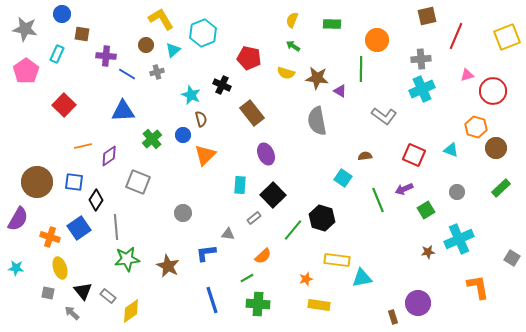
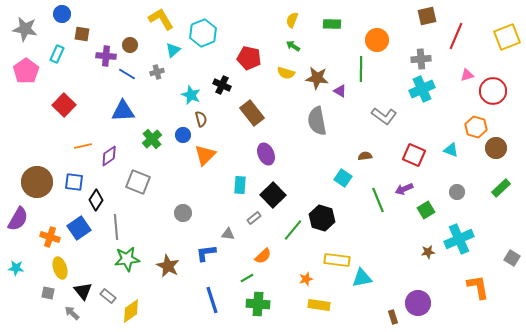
brown circle at (146, 45): moved 16 px left
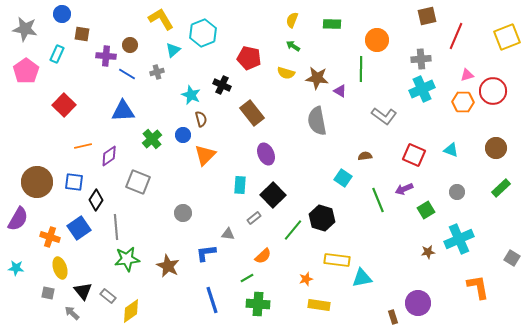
orange hexagon at (476, 127): moved 13 px left, 25 px up; rotated 15 degrees counterclockwise
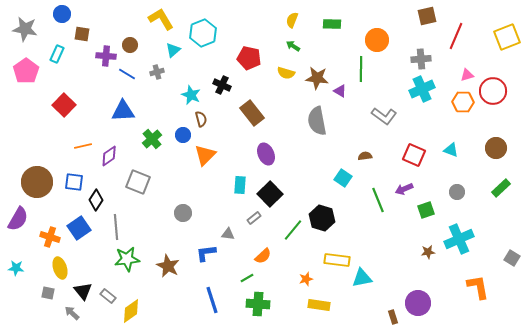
black square at (273, 195): moved 3 px left, 1 px up
green square at (426, 210): rotated 12 degrees clockwise
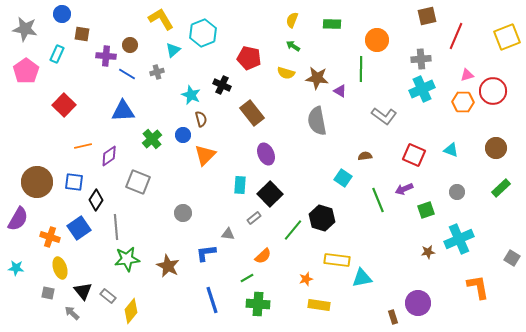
yellow diamond at (131, 311): rotated 15 degrees counterclockwise
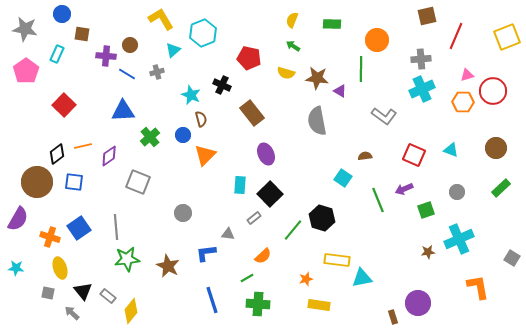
green cross at (152, 139): moved 2 px left, 2 px up
black diamond at (96, 200): moved 39 px left, 46 px up; rotated 20 degrees clockwise
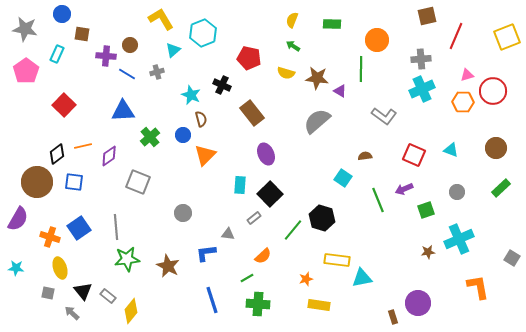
gray semicircle at (317, 121): rotated 60 degrees clockwise
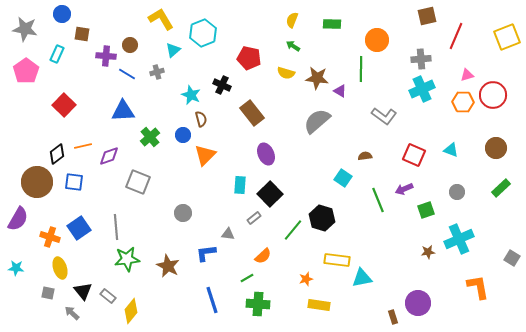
red circle at (493, 91): moved 4 px down
purple diamond at (109, 156): rotated 15 degrees clockwise
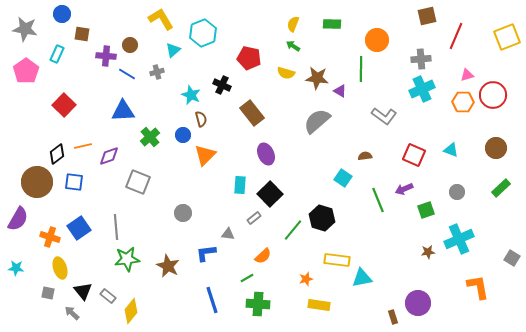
yellow semicircle at (292, 20): moved 1 px right, 4 px down
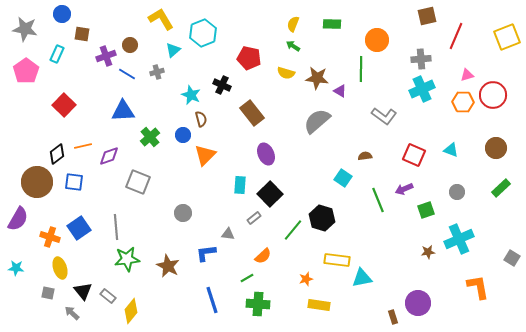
purple cross at (106, 56): rotated 24 degrees counterclockwise
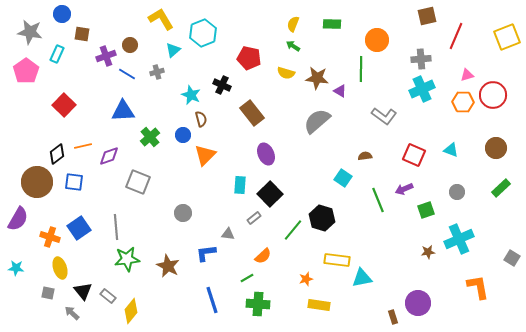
gray star at (25, 29): moved 5 px right, 3 px down
